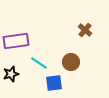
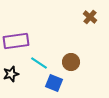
brown cross: moved 5 px right, 13 px up
blue square: rotated 30 degrees clockwise
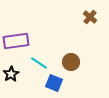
black star: rotated 14 degrees counterclockwise
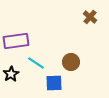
cyan line: moved 3 px left
blue square: rotated 24 degrees counterclockwise
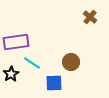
purple rectangle: moved 1 px down
cyan line: moved 4 px left
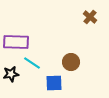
purple rectangle: rotated 10 degrees clockwise
black star: rotated 21 degrees clockwise
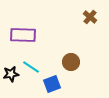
purple rectangle: moved 7 px right, 7 px up
cyan line: moved 1 px left, 4 px down
blue square: moved 2 px left, 1 px down; rotated 18 degrees counterclockwise
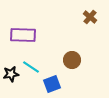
brown circle: moved 1 px right, 2 px up
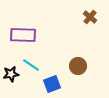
brown circle: moved 6 px right, 6 px down
cyan line: moved 2 px up
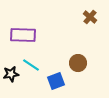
brown circle: moved 3 px up
blue square: moved 4 px right, 3 px up
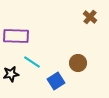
purple rectangle: moved 7 px left, 1 px down
cyan line: moved 1 px right, 3 px up
blue square: rotated 12 degrees counterclockwise
